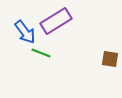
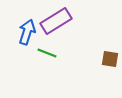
blue arrow: moved 2 px right; rotated 125 degrees counterclockwise
green line: moved 6 px right
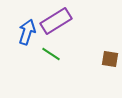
green line: moved 4 px right, 1 px down; rotated 12 degrees clockwise
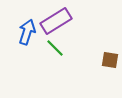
green line: moved 4 px right, 6 px up; rotated 12 degrees clockwise
brown square: moved 1 px down
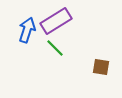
blue arrow: moved 2 px up
brown square: moved 9 px left, 7 px down
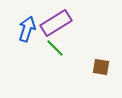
purple rectangle: moved 2 px down
blue arrow: moved 1 px up
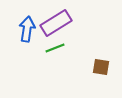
blue arrow: rotated 10 degrees counterclockwise
green line: rotated 66 degrees counterclockwise
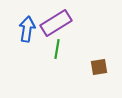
green line: moved 2 px right, 1 px down; rotated 60 degrees counterclockwise
brown square: moved 2 px left; rotated 18 degrees counterclockwise
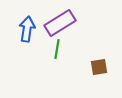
purple rectangle: moved 4 px right
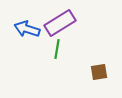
blue arrow: rotated 80 degrees counterclockwise
brown square: moved 5 px down
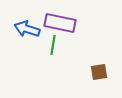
purple rectangle: rotated 44 degrees clockwise
green line: moved 4 px left, 4 px up
